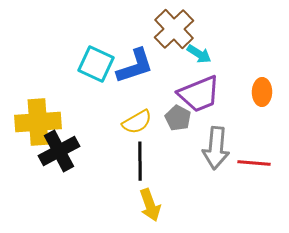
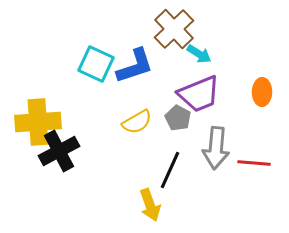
black line: moved 30 px right, 9 px down; rotated 24 degrees clockwise
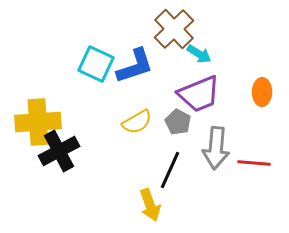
gray pentagon: moved 4 px down
